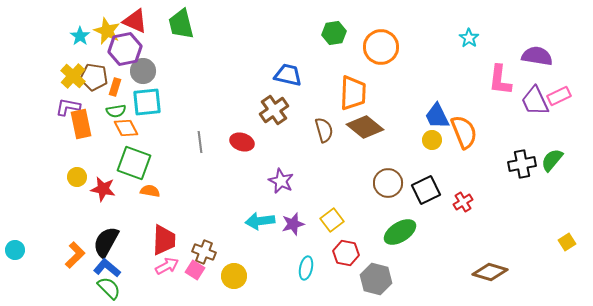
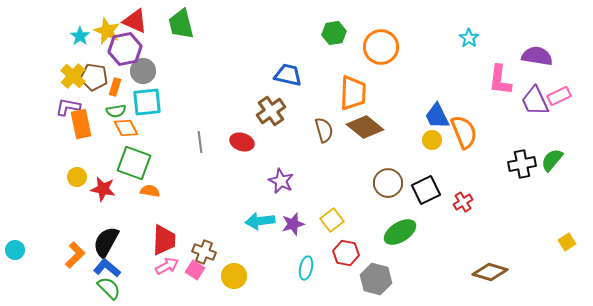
brown cross at (274, 110): moved 3 px left, 1 px down
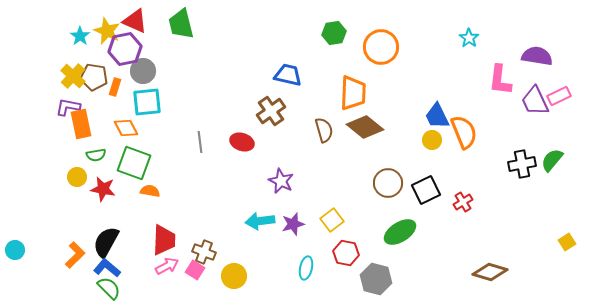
green semicircle at (116, 111): moved 20 px left, 44 px down
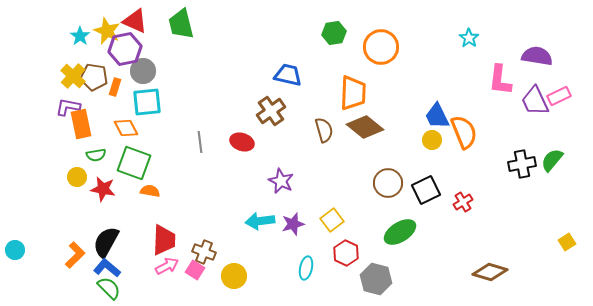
red hexagon at (346, 253): rotated 15 degrees clockwise
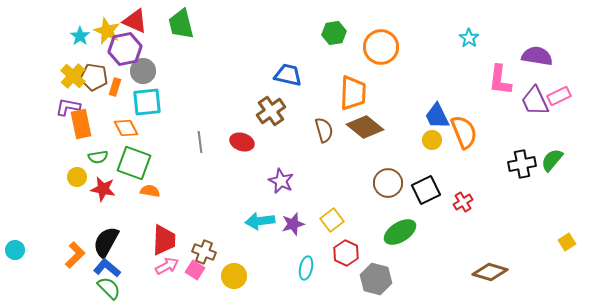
green semicircle at (96, 155): moved 2 px right, 2 px down
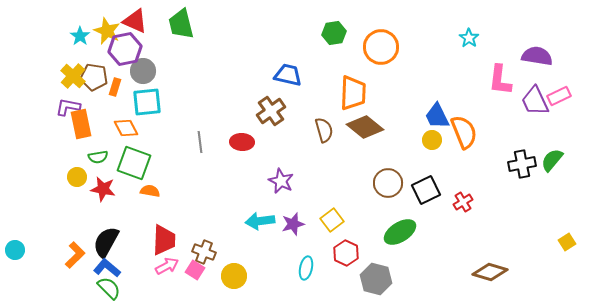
red ellipse at (242, 142): rotated 15 degrees counterclockwise
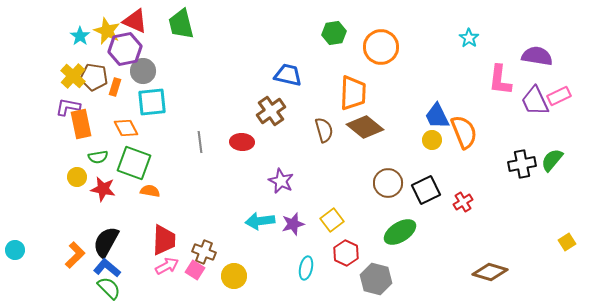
cyan square at (147, 102): moved 5 px right
